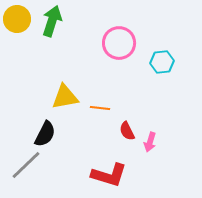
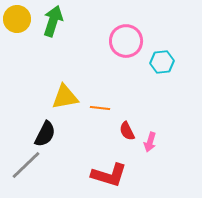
green arrow: moved 1 px right
pink circle: moved 7 px right, 2 px up
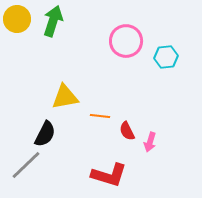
cyan hexagon: moved 4 px right, 5 px up
orange line: moved 8 px down
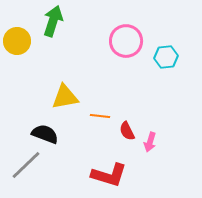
yellow circle: moved 22 px down
black semicircle: rotated 96 degrees counterclockwise
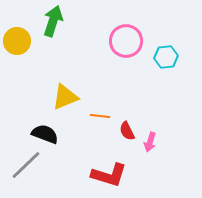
yellow triangle: rotated 12 degrees counterclockwise
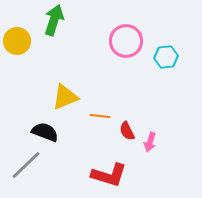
green arrow: moved 1 px right, 1 px up
black semicircle: moved 2 px up
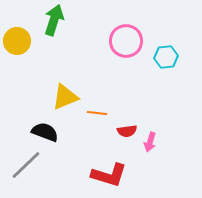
orange line: moved 3 px left, 3 px up
red semicircle: rotated 72 degrees counterclockwise
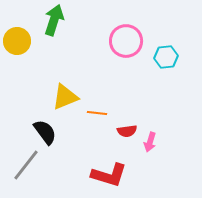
black semicircle: rotated 32 degrees clockwise
gray line: rotated 8 degrees counterclockwise
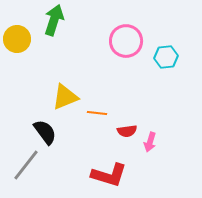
yellow circle: moved 2 px up
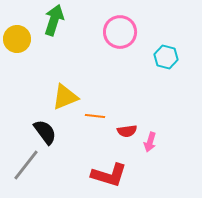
pink circle: moved 6 px left, 9 px up
cyan hexagon: rotated 20 degrees clockwise
orange line: moved 2 px left, 3 px down
